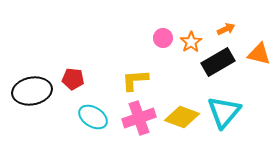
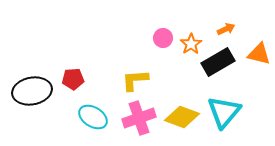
orange star: moved 2 px down
red pentagon: rotated 10 degrees counterclockwise
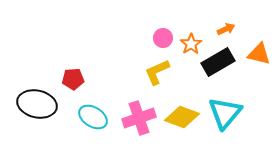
yellow L-shape: moved 22 px right, 8 px up; rotated 20 degrees counterclockwise
black ellipse: moved 5 px right, 13 px down; rotated 24 degrees clockwise
cyan triangle: moved 1 px right, 1 px down
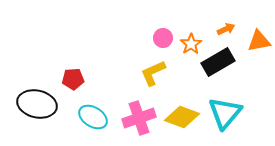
orange triangle: moved 13 px up; rotated 25 degrees counterclockwise
yellow L-shape: moved 4 px left, 1 px down
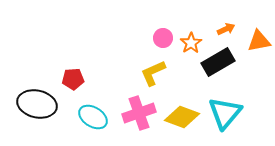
orange star: moved 1 px up
pink cross: moved 5 px up
